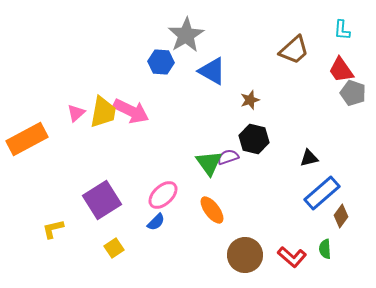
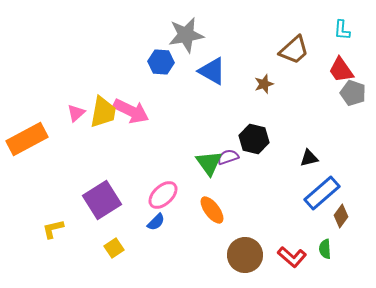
gray star: rotated 21 degrees clockwise
brown star: moved 14 px right, 16 px up
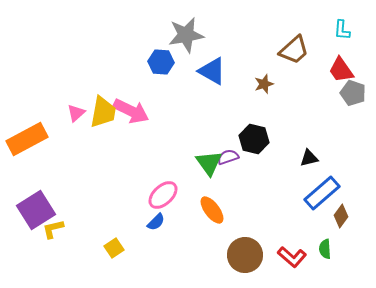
purple square: moved 66 px left, 10 px down
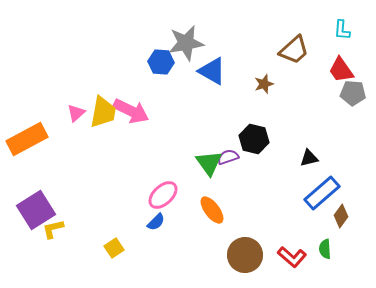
gray star: moved 8 px down
gray pentagon: rotated 15 degrees counterclockwise
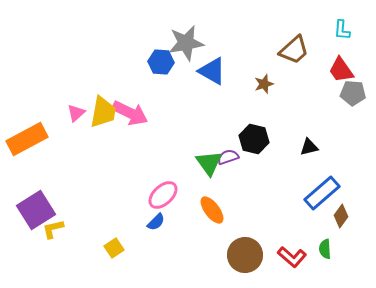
pink arrow: moved 1 px left, 2 px down
black triangle: moved 11 px up
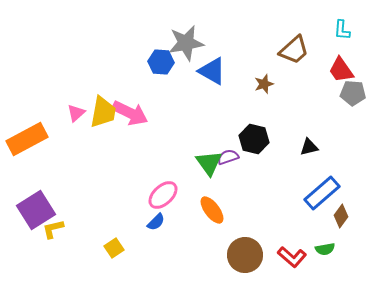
green semicircle: rotated 96 degrees counterclockwise
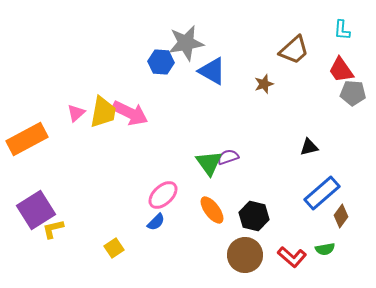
black hexagon: moved 77 px down
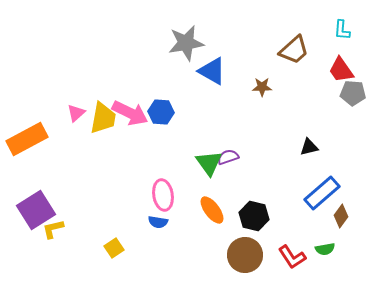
blue hexagon: moved 50 px down
brown star: moved 2 px left, 3 px down; rotated 18 degrees clockwise
yellow trapezoid: moved 6 px down
pink ellipse: rotated 56 degrees counterclockwise
blue semicircle: moved 2 px right; rotated 54 degrees clockwise
red L-shape: rotated 16 degrees clockwise
